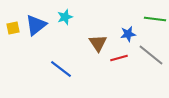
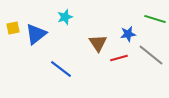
green line: rotated 10 degrees clockwise
blue triangle: moved 9 px down
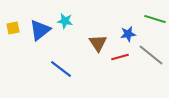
cyan star: moved 4 px down; rotated 28 degrees clockwise
blue triangle: moved 4 px right, 4 px up
red line: moved 1 px right, 1 px up
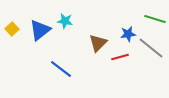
yellow square: moved 1 px left, 1 px down; rotated 32 degrees counterclockwise
brown triangle: rotated 18 degrees clockwise
gray line: moved 7 px up
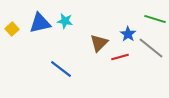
blue triangle: moved 7 px up; rotated 25 degrees clockwise
blue star: rotated 28 degrees counterclockwise
brown triangle: moved 1 px right
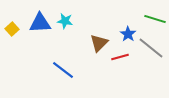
blue triangle: rotated 10 degrees clockwise
blue line: moved 2 px right, 1 px down
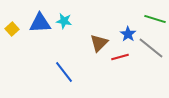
cyan star: moved 1 px left
blue line: moved 1 px right, 2 px down; rotated 15 degrees clockwise
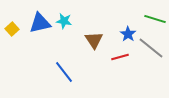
blue triangle: rotated 10 degrees counterclockwise
brown triangle: moved 5 px left, 3 px up; rotated 18 degrees counterclockwise
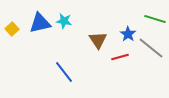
brown triangle: moved 4 px right
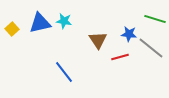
blue star: moved 1 px right; rotated 28 degrees counterclockwise
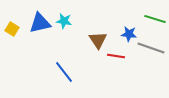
yellow square: rotated 16 degrees counterclockwise
gray line: rotated 20 degrees counterclockwise
red line: moved 4 px left, 1 px up; rotated 24 degrees clockwise
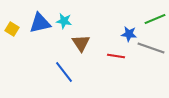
green line: rotated 40 degrees counterclockwise
brown triangle: moved 17 px left, 3 px down
